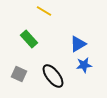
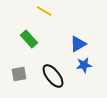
gray square: rotated 35 degrees counterclockwise
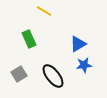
green rectangle: rotated 18 degrees clockwise
gray square: rotated 21 degrees counterclockwise
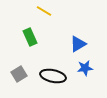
green rectangle: moved 1 px right, 2 px up
blue star: moved 1 px right, 3 px down
black ellipse: rotated 40 degrees counterclockwise
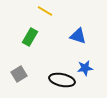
yellow line: moved 1 px right
green rectangle: rotated 54 degrees clockwise
blue triangle: moved 8 px up; rotated 48 degrees clockwise
black ellipse: moved 9 px right, 4 px down
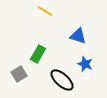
green rectangle: moved 8 px right, 17 px down
blue star: moved 4 px up; rotated 28 degrees clockwise
black ellipse: rotated 30 degrees clockwise
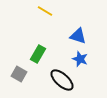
blue star: moved 5 px left, 5 px up
gray square: rotated 28 degrees counterclockwise
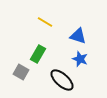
yellow line: moved 11 px down
gray square: moved 2 px right, 2 px up
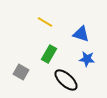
blue triangle: moved 3 px right, 2 px up
green rectangle: moved 11 px right
blue star: moved 7 px right; rotated 14 degrees counterclockwise
black ellipse: moved 4 px right
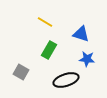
green rectangle: moved 4 px up
black ellipse: rotated 60 degrees counterclockwise
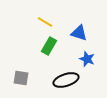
blue triangle: moved 2 px left, 1 px up
green rectangle: moved 4 px up
blue star: rotated 14 degrees clockwise
gray square: moved 6 px down; rotated 21 degrees counterclockwise
